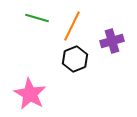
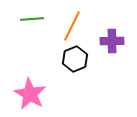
green line: moved 5 px left, 1 px down; rotated 20 degrees counterclockwise
purple cross: rotated 15 degrees clockwise
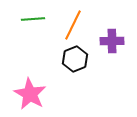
green line: moved 1 px right
orange line: moved 1 px right, 1 px up
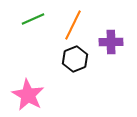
green line: rotated 20 degrees counterclockwise
purple cross: moved 1 px left, 1 px down
pink star: moved 2 px left, 1 px down
